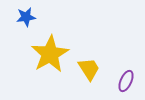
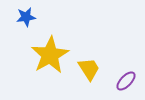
yellow star: moved 1 px down
purple ellipse: rotated 20 degrees clockwise
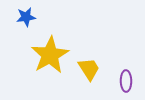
purple ellipse: rotated 45 degrees counterclockwise
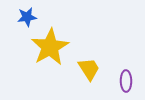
blue star: moved 1 px right
yellow star: moved 8 px up
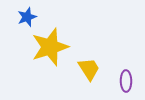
blue star: rotated 12 degrees counterclockwise
yellow star: rotated 12 degrees clockwise
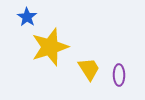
blue star: rotated 18 degrees counterclockwise
purple ellipse: moved 7 px left, 6 px up
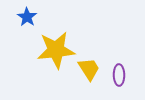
yellow star: moved 6 px right, 3 px down; rotated 12 degrees clockwise
